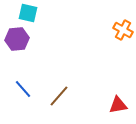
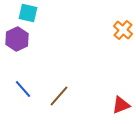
orange cross: rotated 12 degrees clockwise
purple hexagon: rotated 20 degrees counterclockwise
red triangle: moved 3 px right; rotated 12 degrees counterclockwise
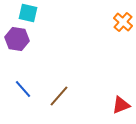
orange cross: moved 8 px up
purple hexagon: rotated 25 degrees counterclockwise
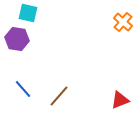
red triangle: moved 1 px left, 5 px up
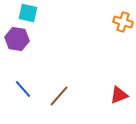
orange cross: rotated 24 degrees counterclockwise
red triangle: moved 1 px left, 5 px up
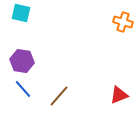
cyan square: moved 7 px left
purple hexagon: moved 5 px right, 22 px down
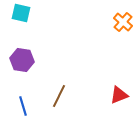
orange cross: rotated 24 degrees clockwise
purple hexagon: moved 1 px up
blue line: moved 17 px down; rotated 24 degrees clockwise
brown line: rotated 15 degrees counterclockwise
